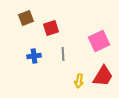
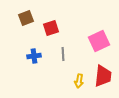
red trapezoid: rotated 25 degrees counterclockwise
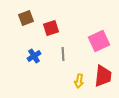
blue cross: rotated 24 degrees counterclockwise
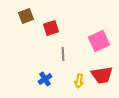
brown square: moved 2 px up
blue cross: moved 11 px right, 23 px down
red trapezoid: moved 1 px left, 1 px up; rotated 75 degrees clockwise
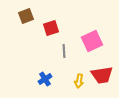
pink square: moved 7 px left
gray line: moved 1 px right, 3 px up
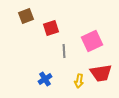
red trapezoid: moved 1 px left, 2 px up
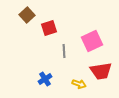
brown square: moved 1 px right, 1 px up; rotated 21 degrees counterclockwise
red square: moved 2 px left
red trapezoid: moved 2 px up
yellow arrow: moved 3 px down; rotated 80 degrees counterclockwise
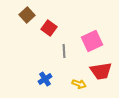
red square: rotated 35 degrees counterclockwise
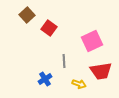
gray line: moved 10 px down
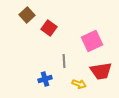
blue cross: rotated 16 degrees clockwise
